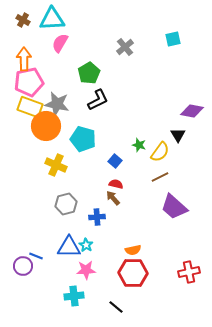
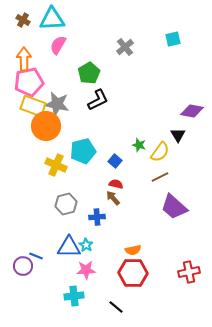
pink semicircle: moved 2 px left, 2 px down
yellow rectangle: moved 3 px right, 1 px up
cyan pentagon: moved 12 px down; rotated 30 degrees counterclockwise
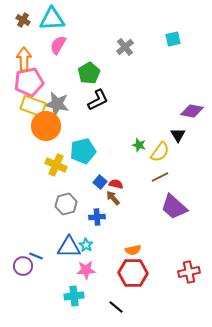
blue square: moved 15 px left, 21 px down
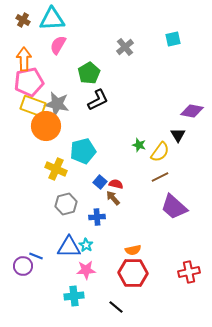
yellow cross: moved 4 px down
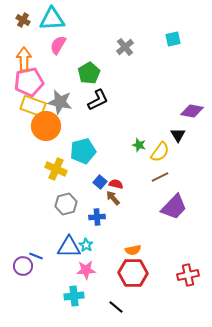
gray star: moved 3 px right, 2 px up
purple trapezoid: rotated 88 degrees counterclockwise
red cross: moved 1 px left, 3 px down
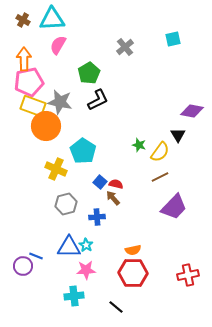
cyan pentagon: rotated 25 degrees counterclockwise
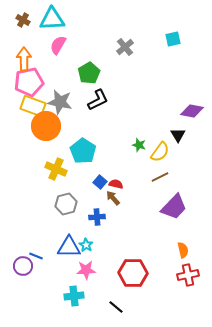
orange semicircle: moved 50 px right; rotated 91 degrees counterclockwise
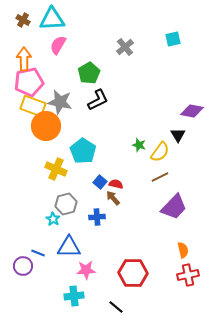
cyan star: moved 33 px left, 26 px up
blue line: moved 2 px right, 3 px up
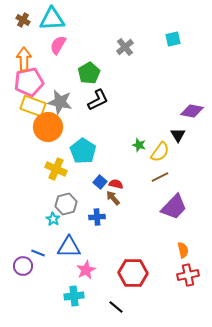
orange circle: moved 2 px right, 1 px down
pink star: rotated 24 degrees counterclockwise
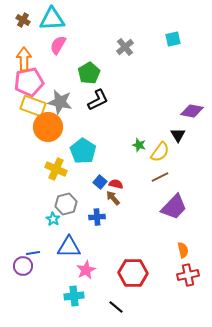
blue line: moved 5 px left; rotated 32 degrees counterclockwise
